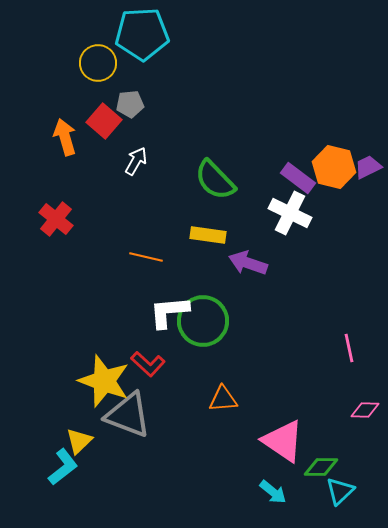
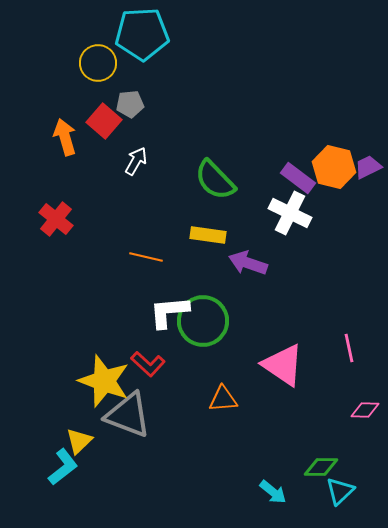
pink triangle: moved 76 px up
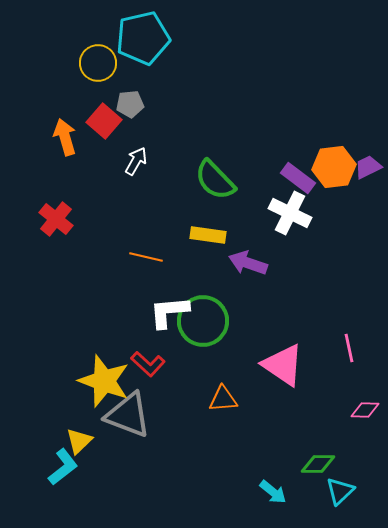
cyan pentagon: moved 1 px right, 4 px down; rotated 10 degrees counterclockwise
orange hexagon: rotated 21 degrees counterclockwise
green diamond: moved 3 px left, 3 px up
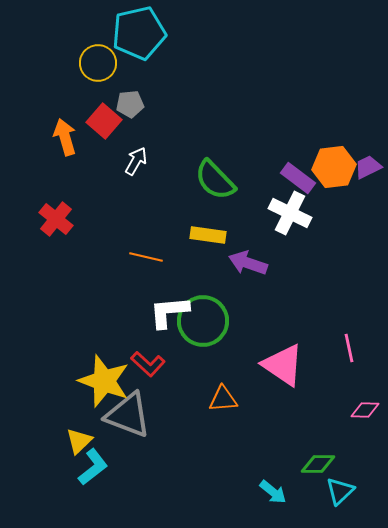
cyan pentagon: moved 4 px left, 5 px up
cyan L-shape: moved 30 px right
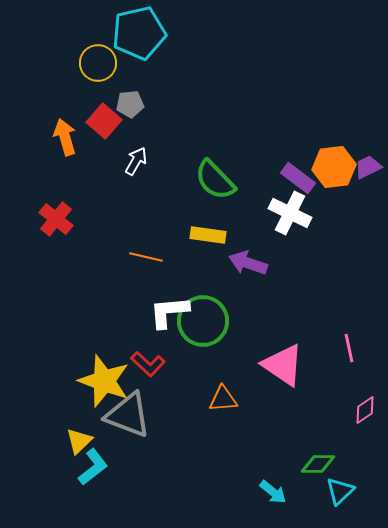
pink diamond: rotated 36 degrees counterclockwise
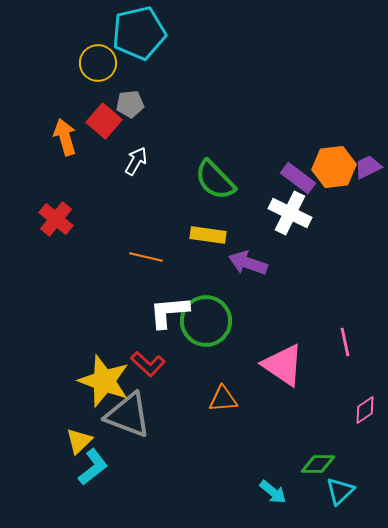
green circle: moved 3 px right
pink line: moved 4 px left, 6 px up
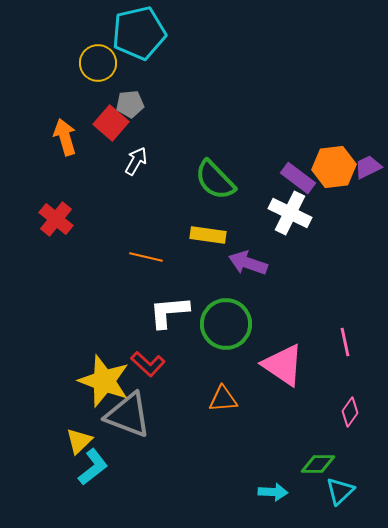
red square: moved 7 px right, 2 px down
green circle: moved 20 px right, 3 px down
pink diamond: moved 15 px left, 2 px down; rotated 20 degrees counterclockwise
cyan arrow: rotated 36 degrees counterclockwise
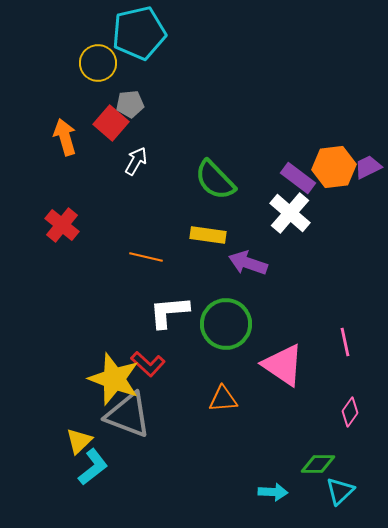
white cross: rotated 15 degrees clockwise
red cross: moved 6 px right, 6 px down
yellow star: moved 10 px right, 2 px up
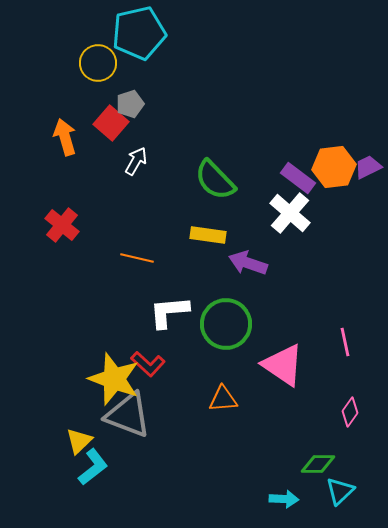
gray pentagon: rotated 12 degrees counterclockwise
orange line: moved 9 px left, 1 px down
cyan arrow: moved 11 px right, 7 px down
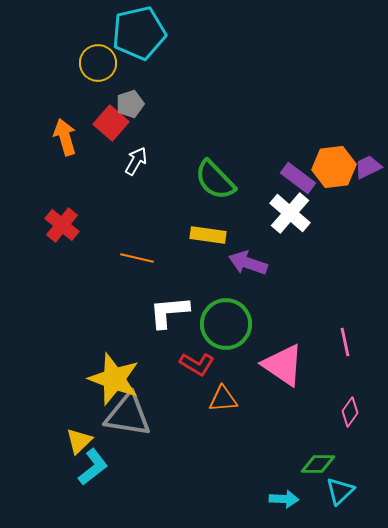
red L-shape: moved 49 px right; rotated 12 degrees counterclockwise
gray triangle: rotated 12 degrees counterclockwise
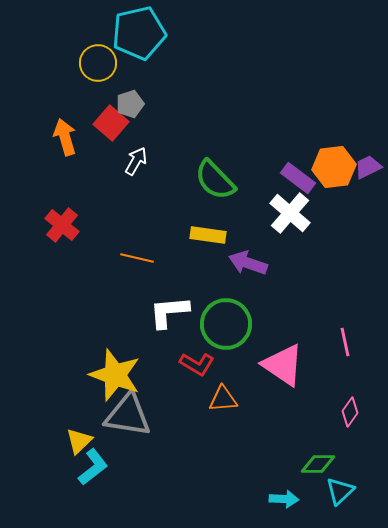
yellow star: moved 1 px right, 4 px up
